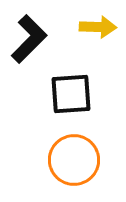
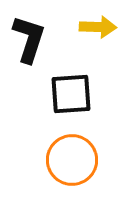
black L-shape: rotated 27 degrees counterclockwise
orange circle: moved 2 px left
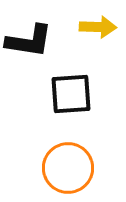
black L-shape: moved 2 px down; rotated 81 degrees clockwise
orange circle: moved 4 px left, 8 px down
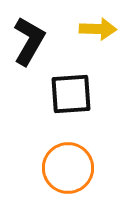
yellow arrow: moved 2 px down
black L-shape: rotated 69 degrees counterclockwise
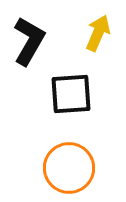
yellow arrow: moved 4 px down; rotated 69 degrees counterclockwise
orange circle: moved 1 px right
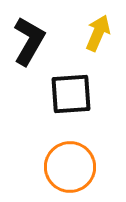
orange circle: moved 1 px right, 1 px up
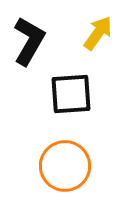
yellow arrow: rotated 12 degrees clockwise
orange circle: moved 5 px left, 1 px up
